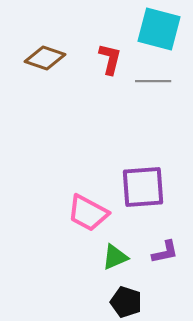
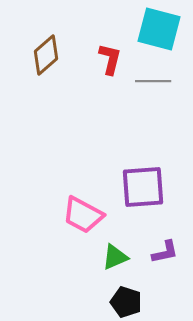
brown diamond: moved 1 px right, 3 px up; rotated 60 degrees counterclockwise
pink trapezoid: moved 5 px left, 2 px down
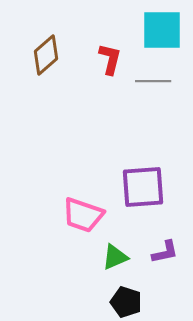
cyan square: moved 3 px right, 1 px down; rotated 15 degrees counterclockwise
pink trapezoid: rotated 9 degrees counterclockwise
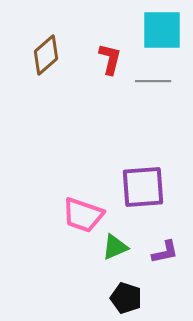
green triangle: moved 10 px up
black pentagon: moved 4 px up
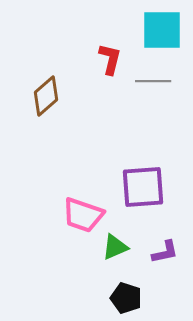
brown diamond: moved 41 px down
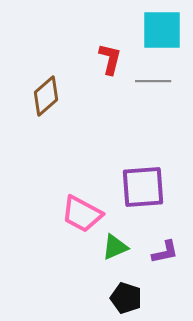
pink trapezoid: moved 1 px left, 1 px up; rotated 9 degrees clockwise
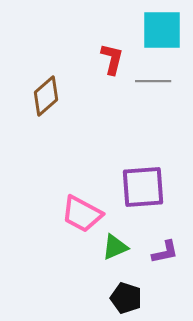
red L-shape: moved 2 px right
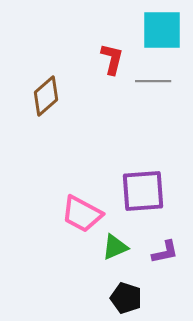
purple square: moved 4 px down
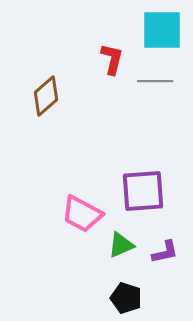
gray line: moved 2 px right
green triangle: moved 6 px right, 2 px up
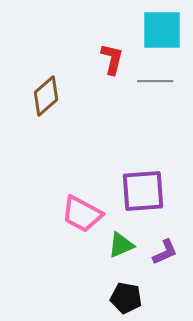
purple L-shape: rotated 12 degrees counterclockwise
black pentagon: rotated 8 degrees counterclockwise
